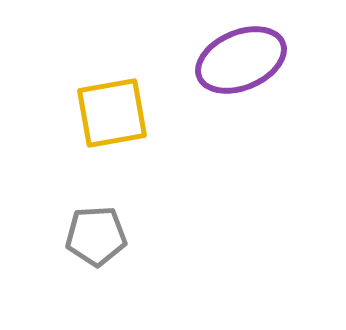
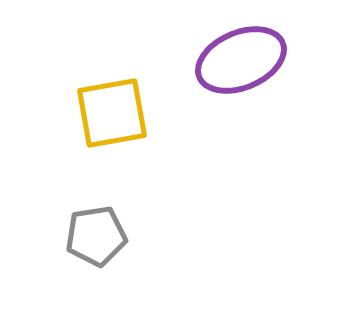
gray pentagon: rotated 6 degrees counterclockwise
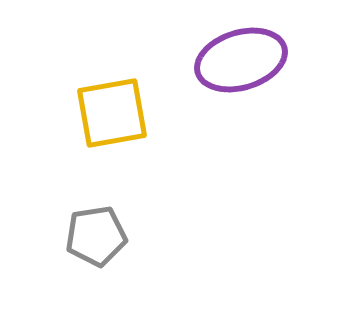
purple ellipse: rotated 6 degrees clockwise
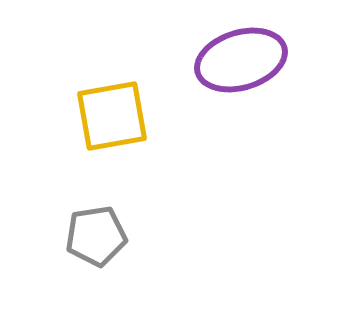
yellow square: moved 3 px down
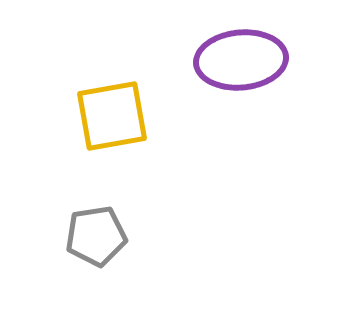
purple ellipse: rotated 12 degrees clockwise
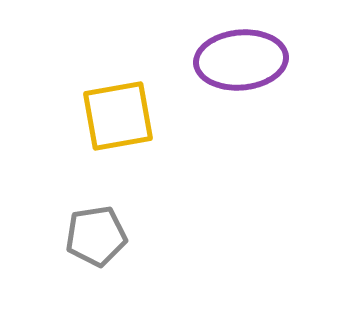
yellow square: moved 6 px right
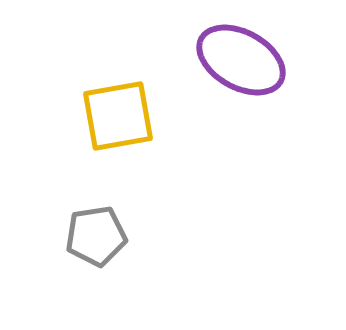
purple ellipse: rotated 34 degrees clockwise
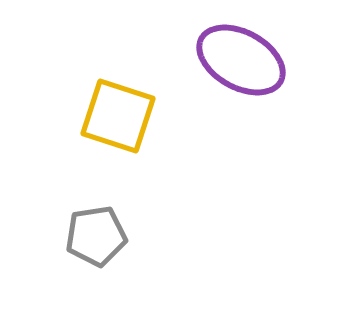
yellow square: rotated 28 degrees clockwise
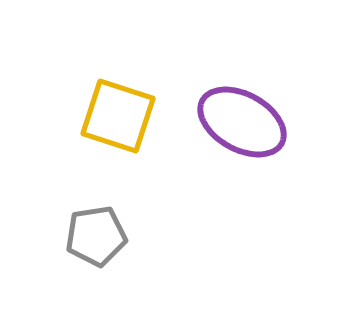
purple ellipse: moved 1 px right, 62 px down
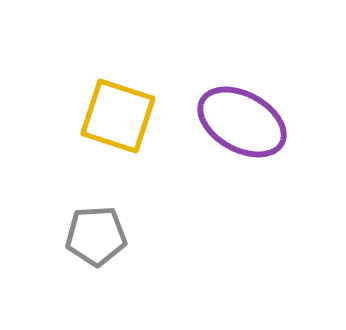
gray pentagon: rotated 6 degrees clockwise
